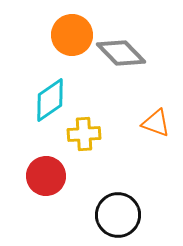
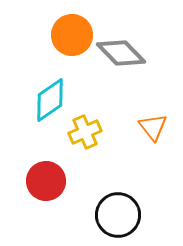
orange triangle: moved 3 px left, 4 px down; rotated 32 degrees clockwise
yellow cross: moved 1 px right, 2 px up; rotated 20 degrees counterclockwise
red circle: moved 5 px down
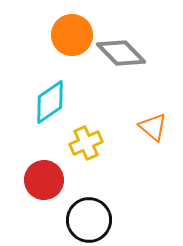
cyan diamond: moved 2 px down
orange triangle: rotated 12 degrees counterclockwise
yellow cross: moved 1 px right, 11 px down
red circle: moved 2 px left, 1 px up
black circle: moved 29 px left, 5 px down
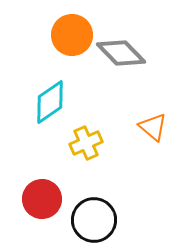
red circle: moved 2 px left, 19 px down
black circle: moved 5 px right
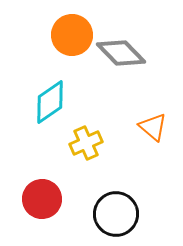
black circle: moved 22 px right, 6 px up
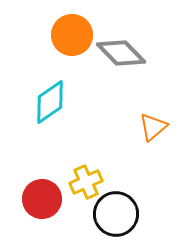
orange triangle: rotated 40 degrees clockwise
yellow cross: moved 39 px down
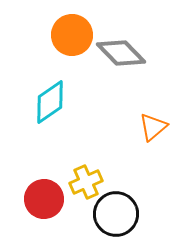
red circle: moved 2 px right
